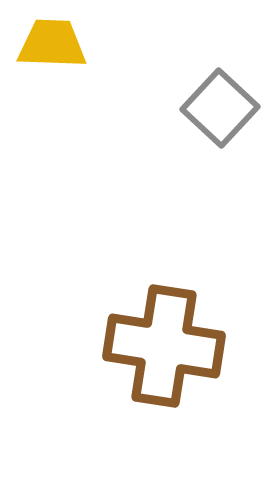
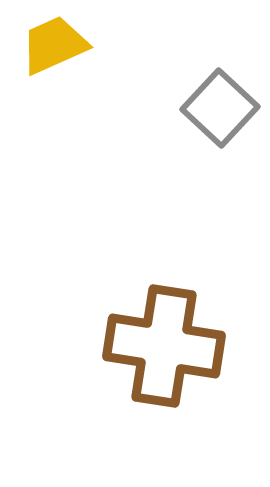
yellow trapezoid: moved 2 px right, 1 px down; rotated 26 degrees counterclockwise
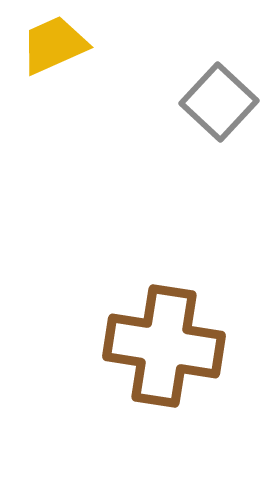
gray square: moved 1 px left, 6 px up
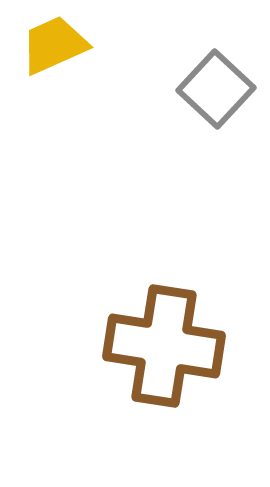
gray square: moved 3 px left, 13 px up
